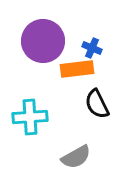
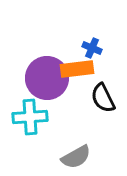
purple circle: moved 4 px right, 37 px down
black semicircle: moved 6 px right, 6 px up
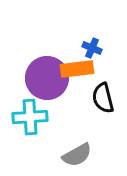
black semicircle: rotated 12 degrees clockwise
gray semicircle: moved 1 px right, 2 px up
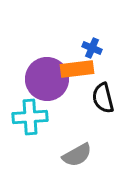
purple circle: moved 1 px down
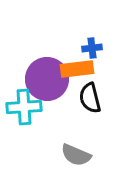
blue cross: rotated 30 degrees counterclockwise
black semicircle: moved 13 px left
cyan cross: moved 6 px left, 10 px up
gray semicircle: moved 1 px left; rotated 52 degrees clockwise
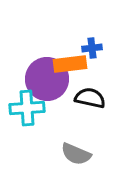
orange rectangle: moved 7 px left, 5 px up
black semicircle: rotated 116 degrees clockwise
cyan cross: moved 3 px right, 1 px down
gray semicircle: moved 1 px up
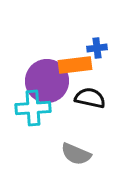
blue cross: moved 5 px right
orange rectangle: moved 5 px right, 1 px down
purple circle: moved 2 px down
cyan cross: moved 6 px right
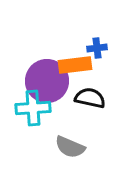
gray semicircle: moved 6 px left, 7 px up
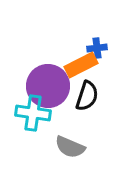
orange rectangle: moved 6 px right; rotated 20 degrees counterclockwise
purple circle: moved 1 px right, 5 px down
black semicircle: moved 3 px left, 2 px up; rotated 96 degrees clockwise
cyan cross: moved 5 px down; rotated 12 degrees clockwise
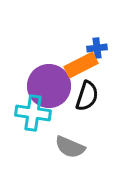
purple circle: moved 1 px right
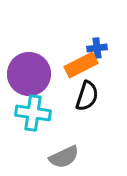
purple circle: moved 20 px left, 12 px up
gray semicircle: moved 6 px left, 10 px down; rotated 48 degrees counterclockwise
